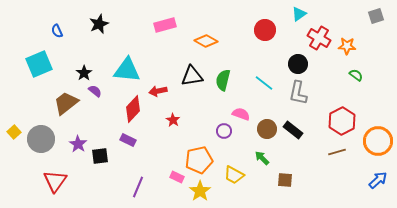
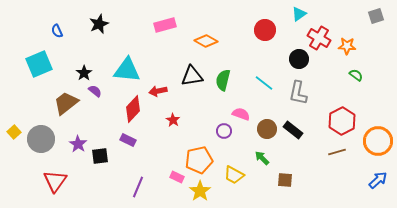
black circle at (298, 64): moved 1 px right, 5 px up
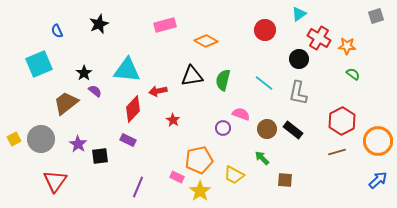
green semicircle at (356, 75): moved 3 px left, 1 px up
purple circle at (224, 131): moved 1 px left, 3 px up
yellow square at (14, 132): moved 7 px down; rotated 16 degrees clockwise
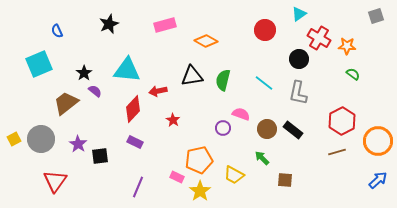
black star at (99, 24): moved 10 px right
purple rectangle at (128, 140): moved 7 px right, 2 px down
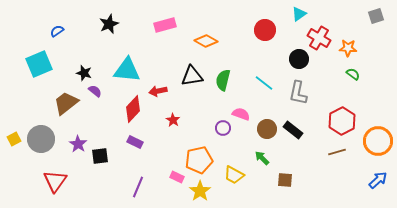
blue semicircle at (57, 31): rotated 80 degrees clockwise
orange star at (347, 46): moved 1 px right, 2 px down
black star at (84, 73): rotated 21 degrees counterclockwise
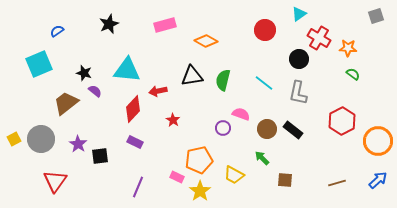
brown line at (337, 152): moved 31 px down
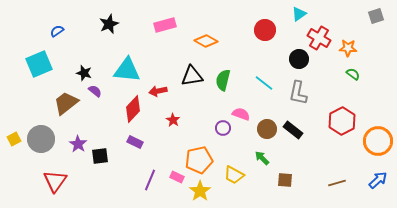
purple line at (138, 187): moved 12 px right, 7 px up
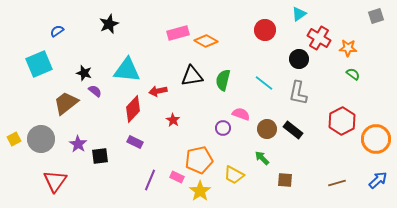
pink rectangle at (165, 25): moved 13 px right, 8 px down
orange circle at (378, 141): moved 2 px left, 2 px up
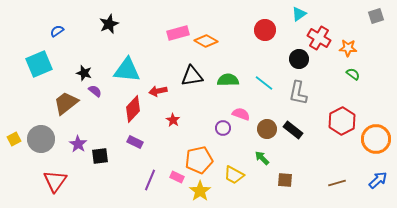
green semicircle at (223, 80): moved 5 px right; rotated 75 degrees clockwise
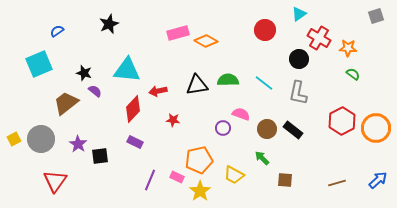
black triangle at (192, 76): moved 5 px right, 9 px down
red star at (173, 120): rotated 24 degrees counterclockwise
orange circle at (376, 139): moved 11 px up
